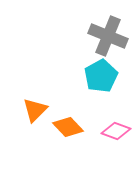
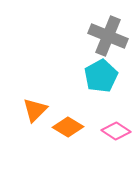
orange diamond: rotated 16 degrees counterclockwise
pink diamond: rotated 12 degrees clockwise
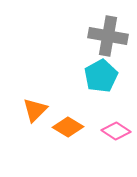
gray cross: rotated 12 degrees counterclockwise
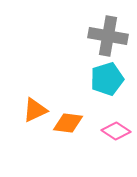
cyan pentagon: moved 6 px right, 3 px down; rotated 12 degrees clockwise
orange triangle: rotated 20 degrees clockwise
orange diamond: moved 4 px up; rotated 24 degrees counterclockwise
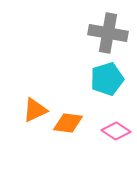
gray cross: moved 3 px up
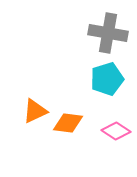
orange triangle: moved 1 px down
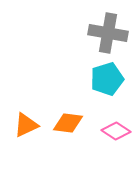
orange triangle: moved 9 px left, 14 px down
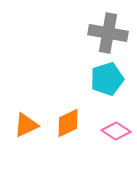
orange diamond: rotated 32 degrees counterclockwise
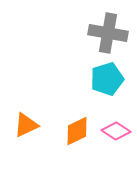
orange diamond: moved 9 px right, 8 px down
